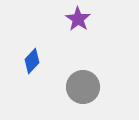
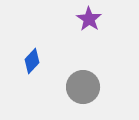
purple star: moved 11 px right
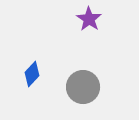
blue diamond: moved 13 px down
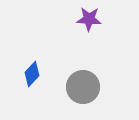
purple star: rotated 30 degrees counterclockwise
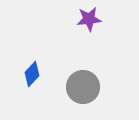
purple star: rotated 10 degrees counterclockwise
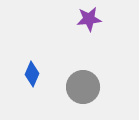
blue diamond: rotated 20 degrees counterclockwise
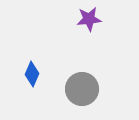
gray circle: moved 1 px left, 2 px down
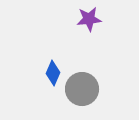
blue diamond: moved 21 px right, 1 px up
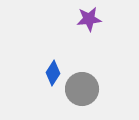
blue diamond: rotated 10 degrees clockwise
